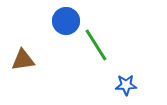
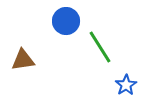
green line: moved 4 px right, 2 px down
blue star: rotated 30 degrees counterclockwise
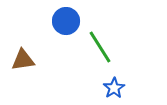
blue star: moved 12 px left, 3 px down
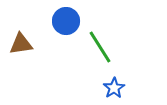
brown triangle: moved 2 px left, 16 px up
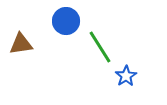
blue star: moved 12 px right, 12 px up
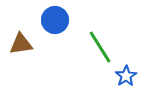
blue circle: moved 11 px left, 1 px up
